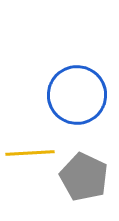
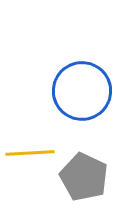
blue circle: moved 5 px right, 4 px up
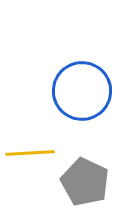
gray pentagon: moved 1 px right, 5 px down
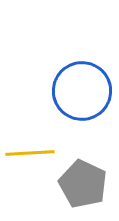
gray pentagon: moved 2 px left, 2 px down
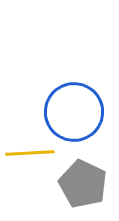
blue circle: moved 8 px left, 21 px down
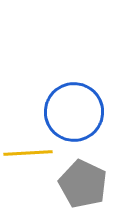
yellow line: moved 2 px left
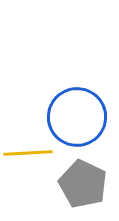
blue circle: moved 3 px right, 5 px down
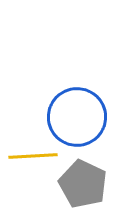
yellow line: moved 5 px right, 3 px down
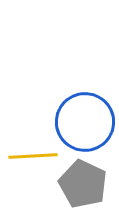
blue circle: moved 8 px right, 5 px down
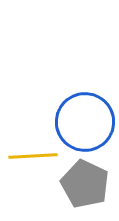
gray pentagon: moved 2 px right
